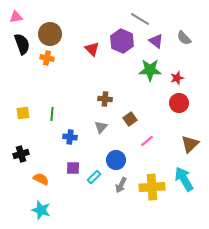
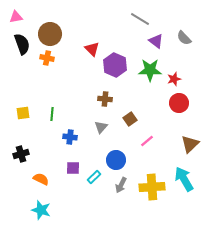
purple hexagon: moved 7 px left, 24 px down
red star: moved 3 px left, 1 px down
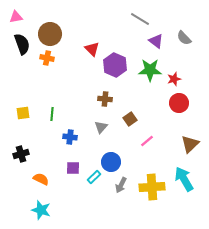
blue circle: moved 5 px left, 2 px down
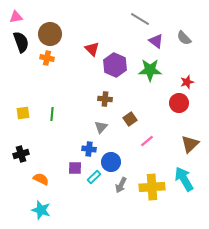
black semicircle: moved 1 px left, 2 px up
red star: moved 13 px right, 3 px down
blue cross: moved 19 px right, 12 px down
purple square: moved 2 px right
